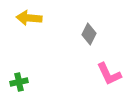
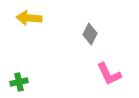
gray diamond: moved 1 px right
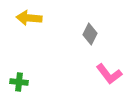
pink L-shape: rotated 12 degrees counterclockwise
green cross: rotated 18 degrees clockwise
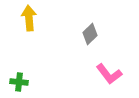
yellow arrow: rotated 80 degrees clockwise
gray diamond: rotated 20 degrees clockwise
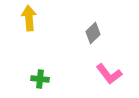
gray diamond: moved 3 px right, 1 px up
green cross: moved 21 px right, 3 px up
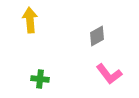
yellow arrow: moved 1 px right, 2 px down
gray diamond: moved 4 px right, 3 px down; rotated 15 degrees clockwise
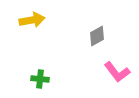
yellow arrow: moved 2 px right; rotated 85 degrees clockwise
pink L-shape: moved 8 px right, 2 px up
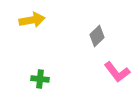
gray diamond: rotated 15 degrees counterclockwise
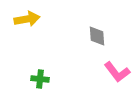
yellow arrow: moved 5 px left, 1 px up
gray diamond: rotated 50 degrees counterclockwise
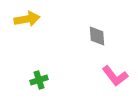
pink L-shape: moved 2 px left, 4 px down
green cross: moved 1 px left, 1 px down; rotated 24 degrees counterclockwise
